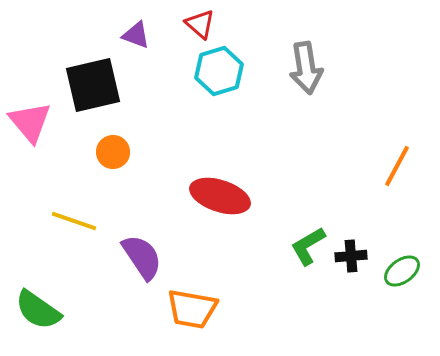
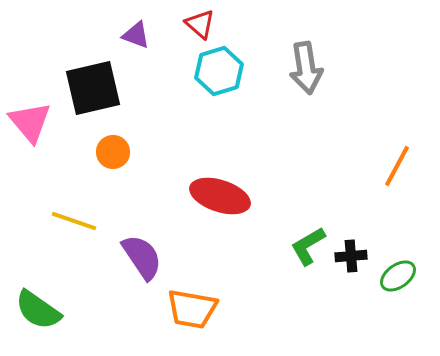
black square: moved 3 px down
green ellipse: moved 4 px left, 5 px down
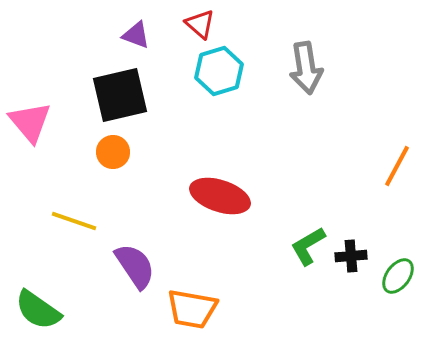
black square: moved 27 px right, 7 px down
purple semicircle: moved 7 px left, 9 px down
green ellipse: rotated 18 degrees counterclockwise
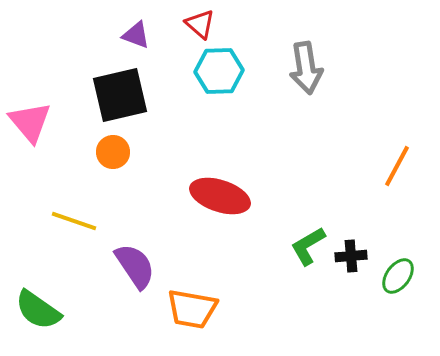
cyan hexagon: rotated 15 degrees clockwise
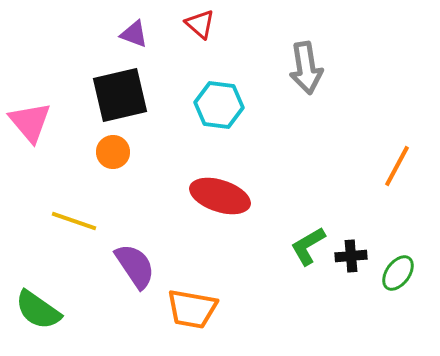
purple triangle: moved 2 px left, 1 px up
cyan hexagon: moved 34 px down; rotated 9 degrees clockwise
green ellipse: moved 3 px up
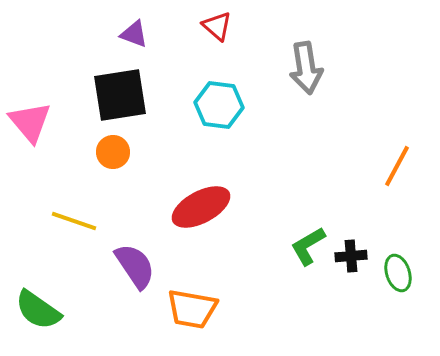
red triangle: moved 17 px right, 2 px down
black square: rotated 4 degrees clockwise
red ellipse: moved 19 px left, 11 px down; rotated 46 degrees counterclockwise
green ellipse: rotated 54 degrees counterclockwise
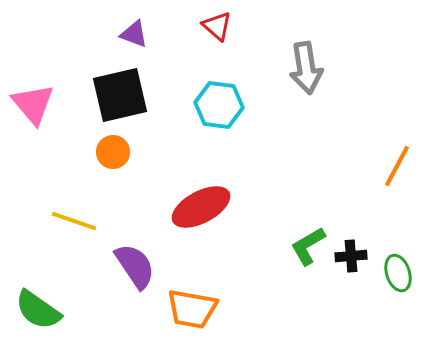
black square: rotated 4 degrees counterclockwise
pink triangle: moved 3 px right, 18 px up
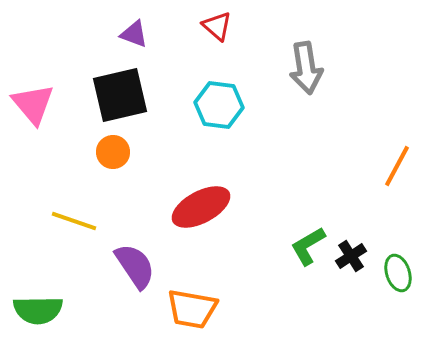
black cross: rotated 28 degrees counterclockwise
green semicircle: rotated 36 degrees counterclockwise
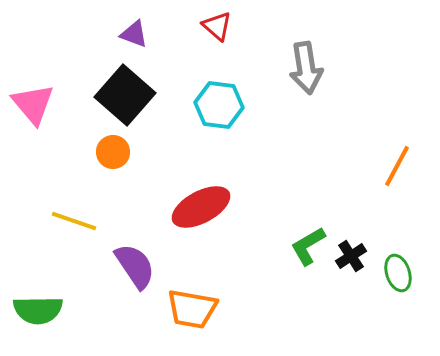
black square: moved 5 px right; rotated 36 degrees counterclockwise
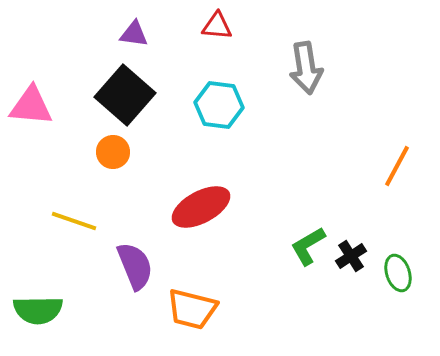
red triangle: rotated 36 degrees counterclockwise
purple triangle: rotated 12 degrees counterclockwise
pink triangle: moved 2 px left, 2 px down; rotated 45 degrees counterclockwise
purple semicircle: rotated 12 degrees clockwise
orange trapezoid: rotated 4 degrees clockwise
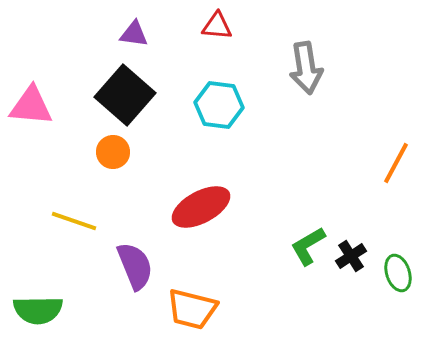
orange line: moved 1 px left, 3 px up
